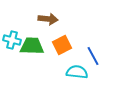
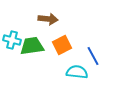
green trapezoid: rotated 10 degrees counterclockwise
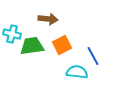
cyan cross: moved 6 px up
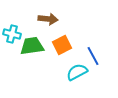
cyan semicircle: rotated 35 degrees counterclockwise
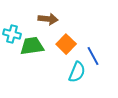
orange square: moved 4 px right, 1 px up; rotated 18 degrees counterclockwise
cyan semicircle: rotated 140 degrees clockwise
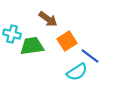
brown arrow: rotated 30 degrees clockwise
orange square: moved 1 px right, 3 px up; rotated 12 degrees clockwise
blue line: moved 3 px left; rotated 24 degrees counterclockwise
cyan semicircle: rotated 35 degrees clockwise
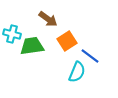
cyan semicircle: rotated 35 degrees counterclockwise
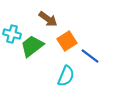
green trapezoid: rotated 30 degrees counterclockwise
cyan semicircle: moved 11 px left, 4 px down
